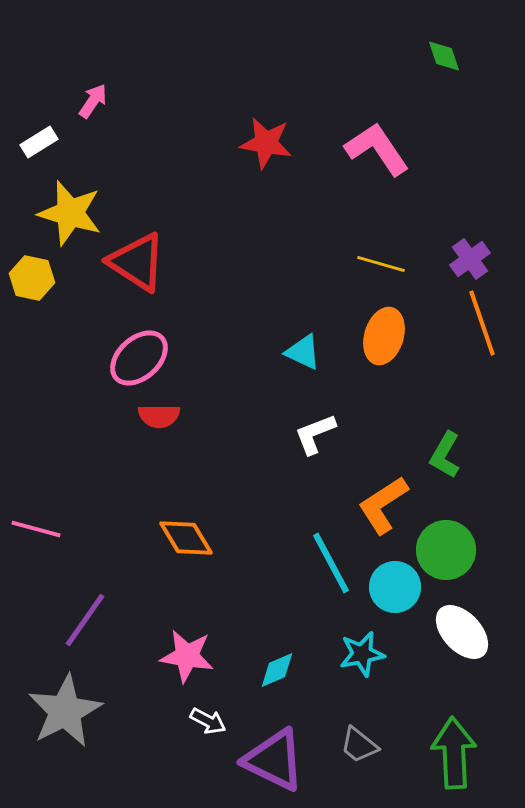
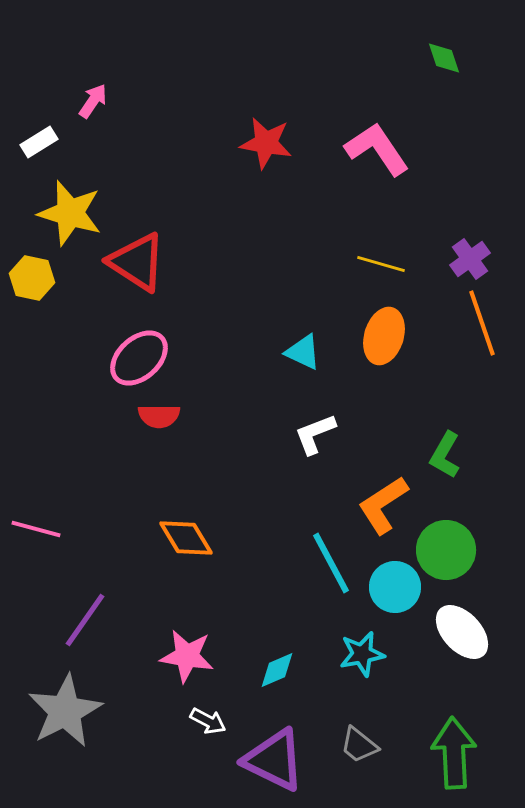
green diamond: moved 2 px down
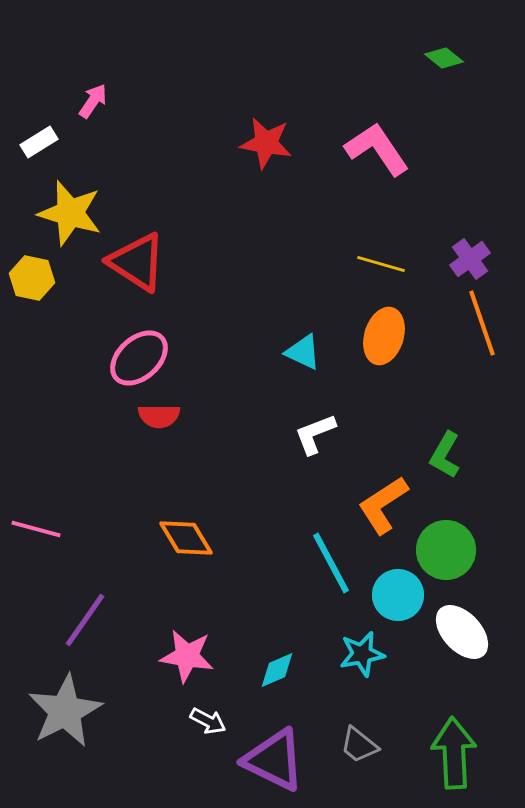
green diamond: rotated 33 degrees counterclockwise
cyan circle: moved 3 px right, 8 px down
